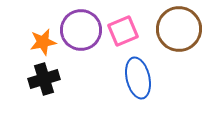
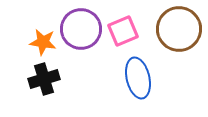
purple circle: moved 1 px up
orange star: rotated 20 degrees clockwise
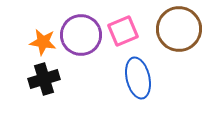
purple circle: moved 6 px down
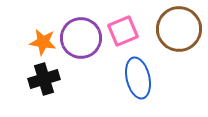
purple circle: moved 3 px down
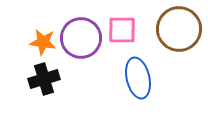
pink square: moved 1 px left, 1 px up; rotated 24 degrees clockwise
